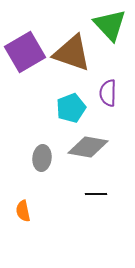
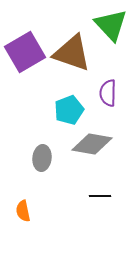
green triangle: moved 1 px right
cyan pentagon: moved 2 px left, 2 px down
gray diamond: moved 4 px right, 3 px up
black line: moved 4 px right, 2 px down
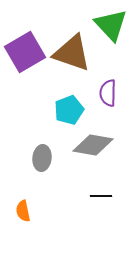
gray diamond: moved 1 px right, 1 px down
black line: moved 1 px right
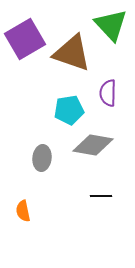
purple square: moved 13 px up
cyan pentagon: rotated 12 degrees clockwise
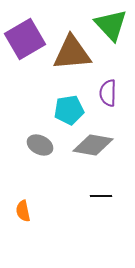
brown triangle: rotated 24 degrees counterclockwise
gray ellipse: moved 2 px left, 13 px up; rotated 70 degrees counterclockwise
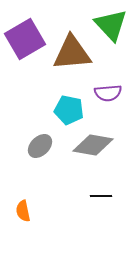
purple semicircle: rotated 96 degrees counterclockwise
cyan pentagon: rotated 20 degrees clockwise
gray ellipse: moved 1 px down; rotated 70 degrees counterclockwise
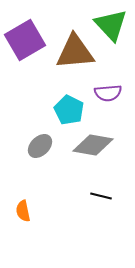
purple square: moved 1 px down
brown triangle: moved 3 px right, 1 px up
cyan pentagon: rotated 16 degrees clockwise
black line: rotated 15 degrees clockwise
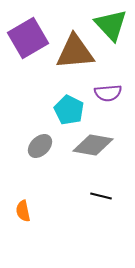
purple square: moved 3 px right, 2 px up
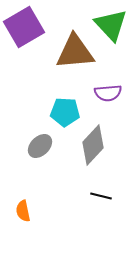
purple square: moved 4 px left, 11 px up
cyan pentagon: moved 4 px left, 2 px down; rotated 24 degrees counterclockwise
gray diamond: rotated 57 degrees counterclockwise
